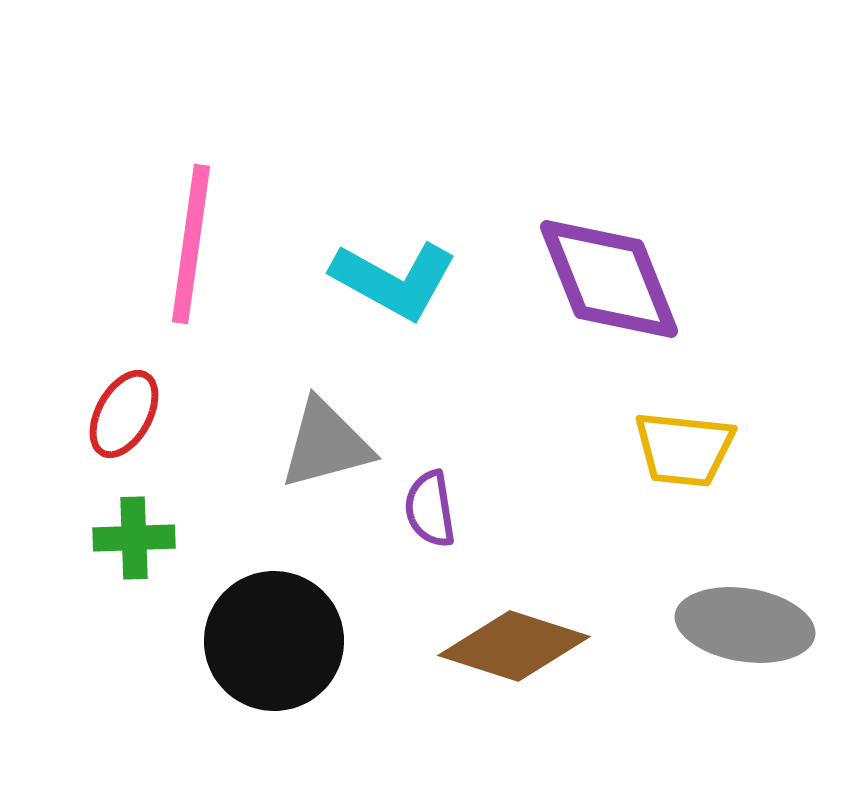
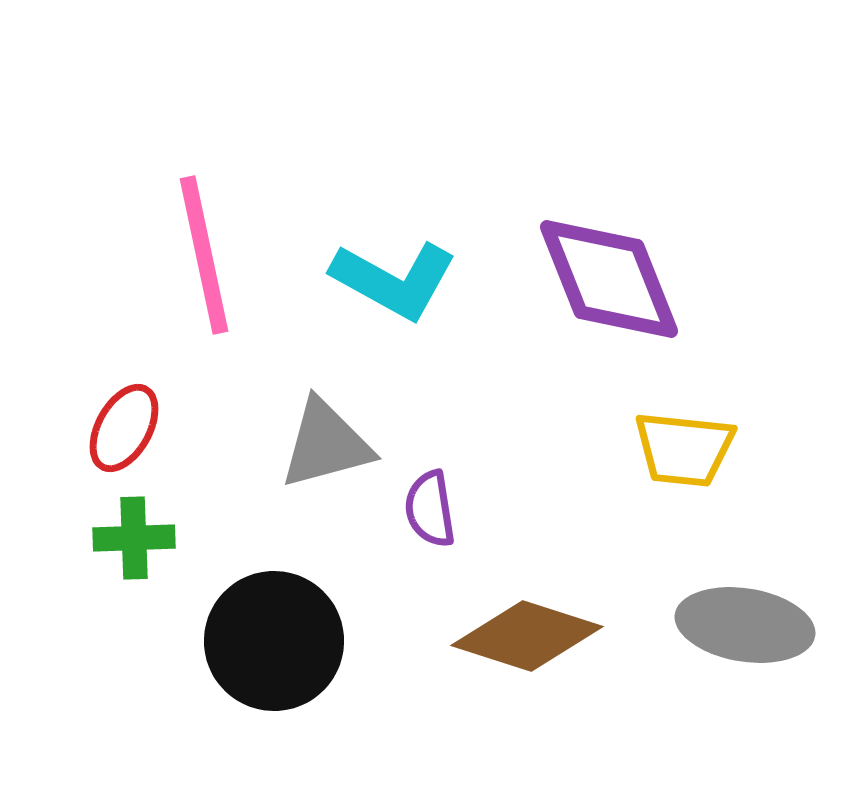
pink line: moved 13 px right, 11 px down; rotated 20 degrees counterclockwise
red ellipse: moved 14 px down
brown diamond: moved 13 px right, 10 px up
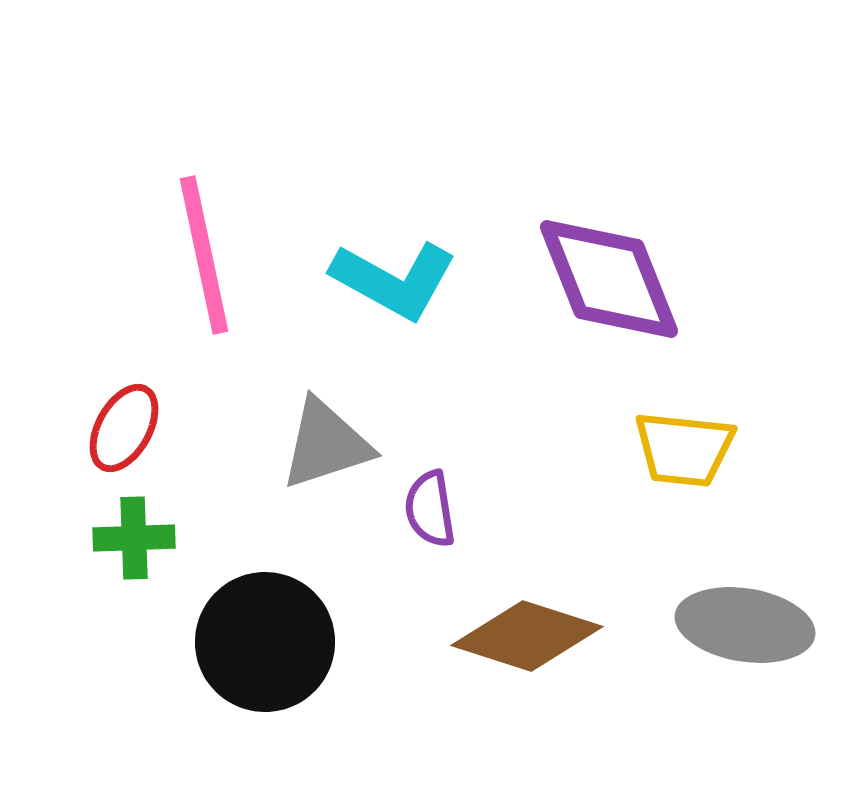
gray triangle: rotated 3 degrees counterclockwise
black circle: moved 9 px left, 1 px down
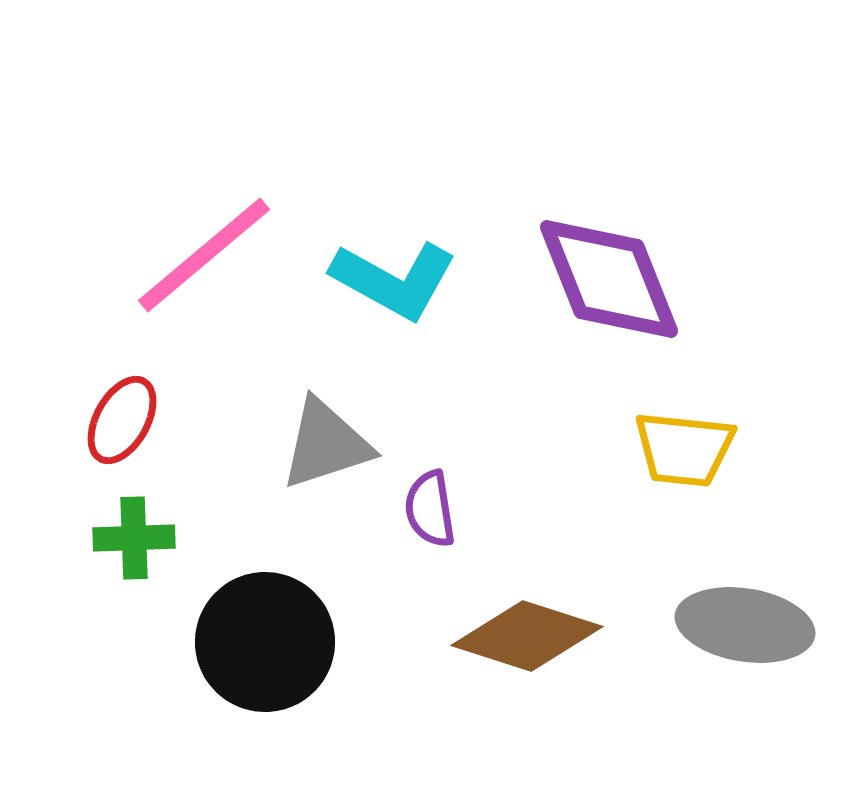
pink line: rotated 62 degrees clockwise
red ellipse: moved 2 px left, 8 px up
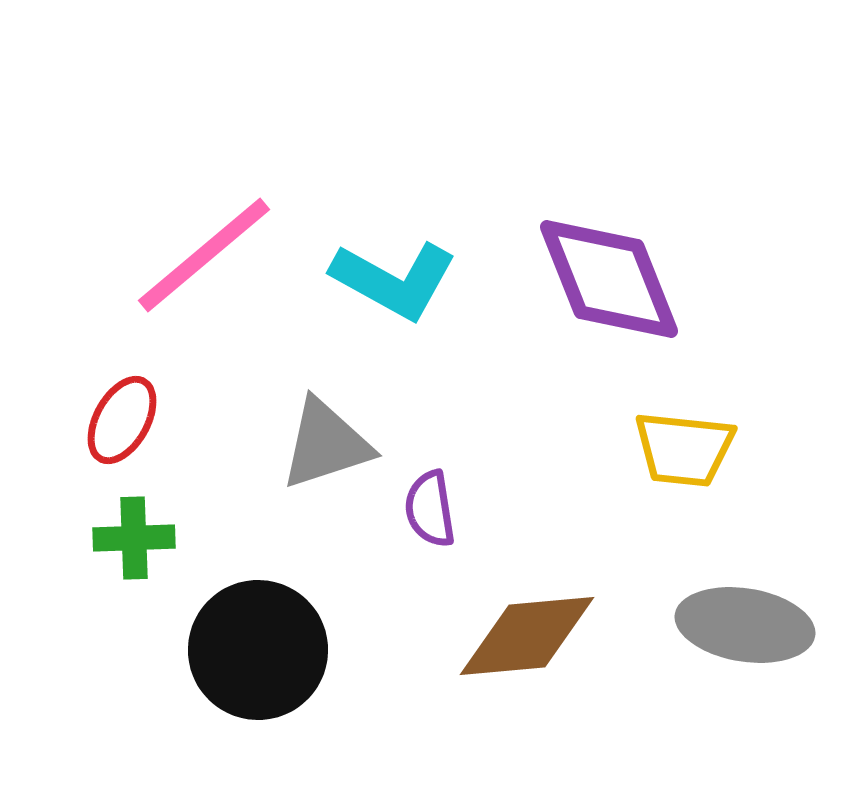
brown diamond: rotated 23 degrees counterclockwise
black circle: moved 7 px left, 8 px down
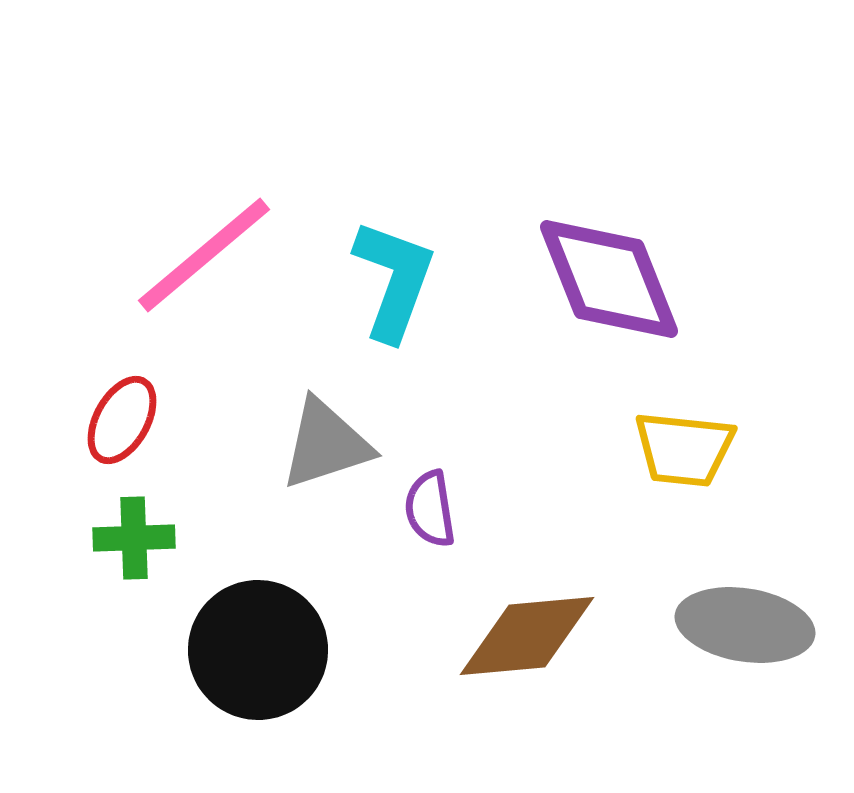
cyan L-shape: rotated 99 degrees counterclockwise
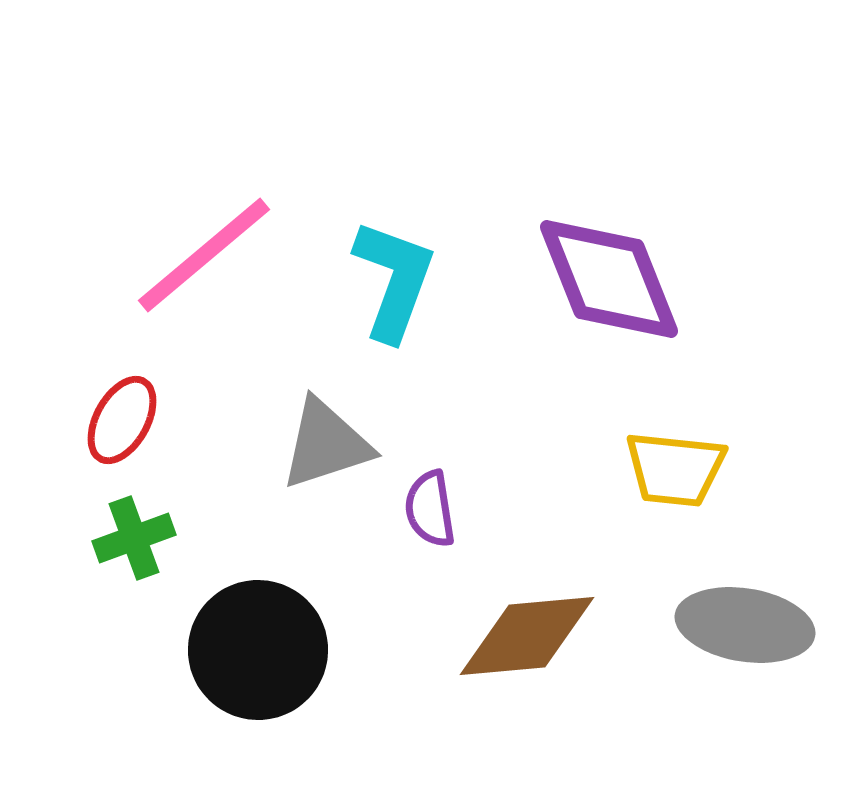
yellow trapezoid: moved 9 px left, 20 px down
green cross: rotated 18 degrees counterclockwise
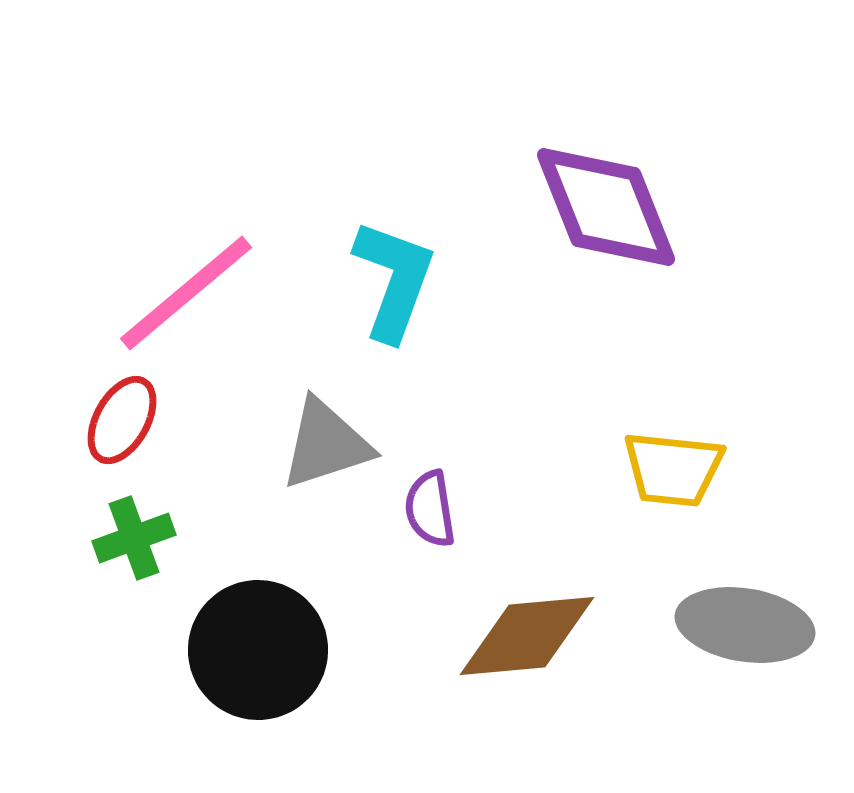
pink line: moved 18 px left, 38 px down
purple diamond: moved 3 px left, 72 px up
yellow trapezoid: moved 2 px left
